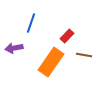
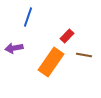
blue line: moved 3 px left, 6 px up
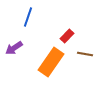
purple arrow: rotated 24 degrees counterclockwise
brown line: moved 1 px right, 1 px up
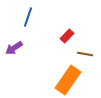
orange rectangle: moved 17 px right, 18 px down
